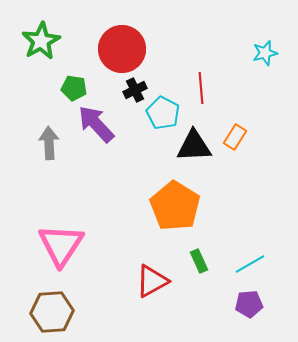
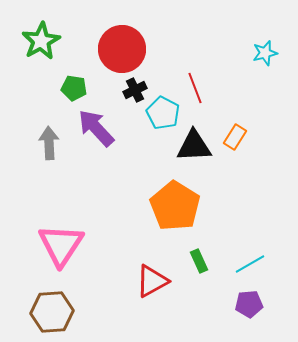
red line: moved 6 px left; rotated 16 degrees counterclockwise
purple arrow: moved 4 px down
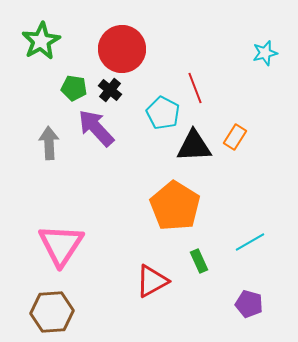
black cross: moved 25 px left; rotated 25 degrees counterclockwise
cyan line: moved 22 px up
purple pentagon: rotated 20 degrees clockwise
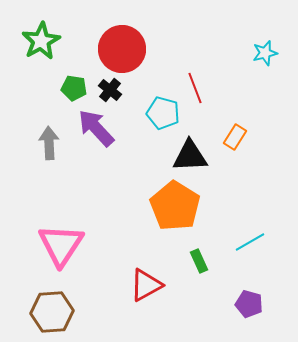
cyan pentagon: rotated 12 degrees counterclockwise
black triangle: moved 4 px left, 10 px down
red triangle: moved 6 px left, 4 px down
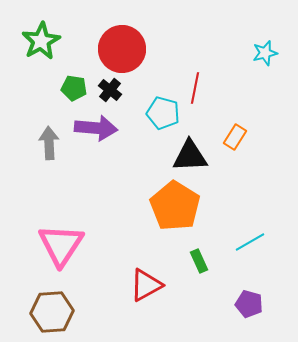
red line: rotated 32 degrees clockwise
purple arrow: rotated 138 degrees clockwise
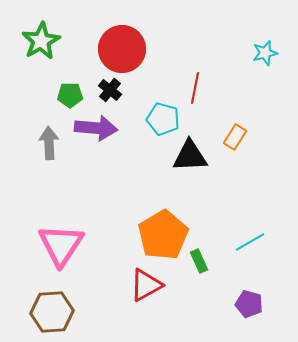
green pentagon: moved 4 px left, 7 px down; rotated 10 degrees counterclockwise
cyan pentagon: moved 6 px down
orange pentagon: moved 12 px left, 29 px down; rotated 9 degrees clockwise
